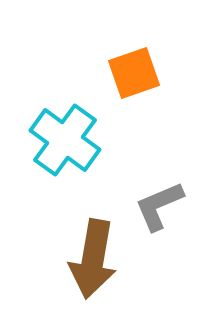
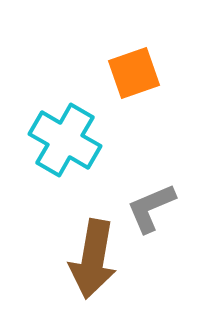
cyan cross: rotated 6 degrees counterclockwise
gray L-shape: moved 8 px left, 2 px down
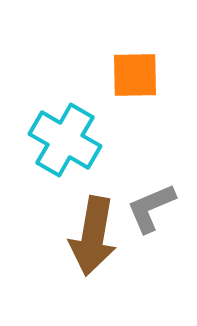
orange square: moved 1 px right, 2 px down; rotated 18 degrees clockwise
brown arrow: moved 23 px up
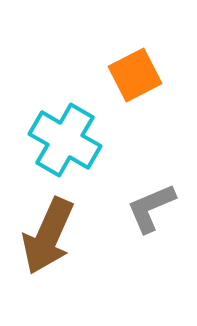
orange square: rotated 26 degrees counterclockwise
brown arrow: moved 45 px left; rotated 14 degrees clockwise
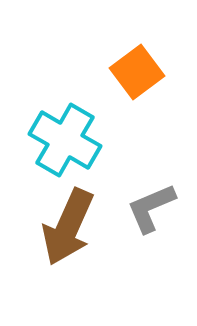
orange square: moved 2 px right, 3 px up; rotated 10 degrees counterclockwise
brown arrow: moved 20 px right, 9 px up
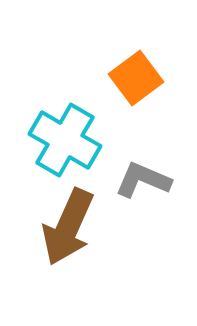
orange square: moved 1 px left, 6 px down
gray L-shape: moved 8 px left, 28 px up; rotated 46 degrees clockwise
